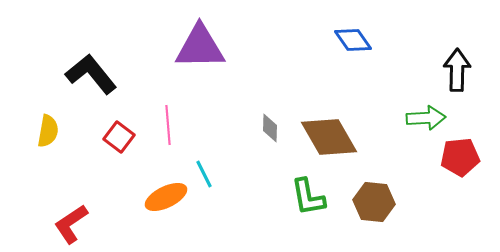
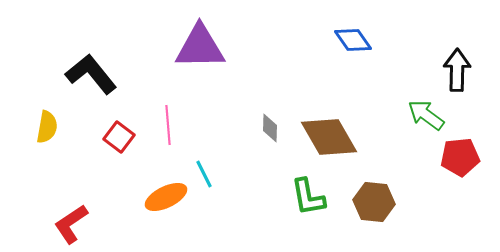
green arrow: moved 3 px up; rotated 141 degrees counterclockwise
yellow semicircle: moved 1 px left, 4 px up
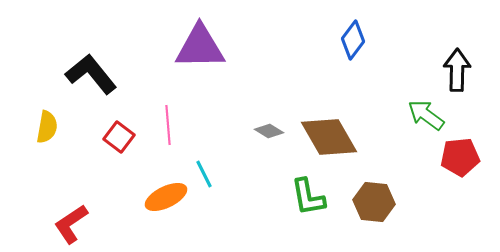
blue diamond: rotated 72 degrees clockwise
gray diamond: moved 1 px left, 3 px down; rotated 60 degrees counterclockwise
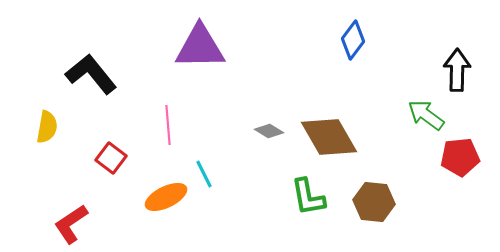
red square: moved 8 px left, 21 px down
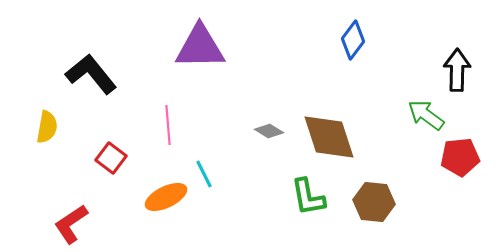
brown diamond: rotated 12 degrees clockwise
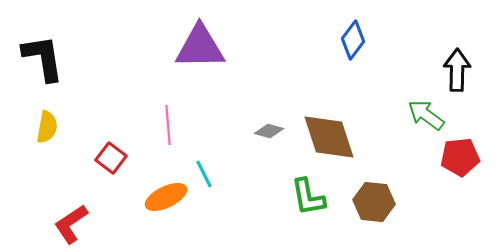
black L-shape: moved 48 px left, 16 px up; rotated 30 degrees clockwise
gray diamond: rotated 16 degrees counterclockwise
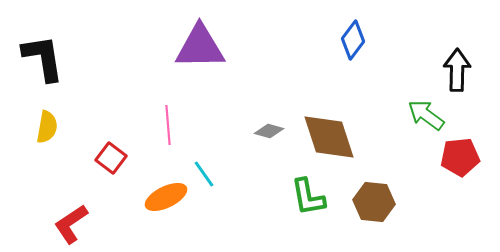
cyan line: rotated 8 degrees counterclockwise
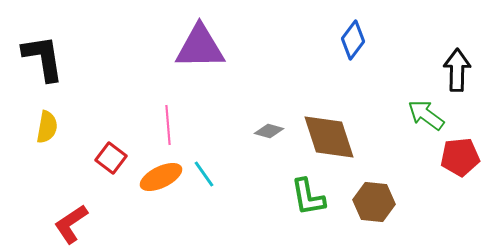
orange ellipse: moved 5 px left, 20 px up
